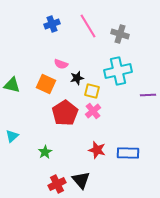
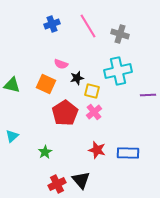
pink cross: moved 1 px right, 1 px down
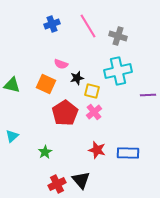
gray cross: moved 2 px left, 2 px down
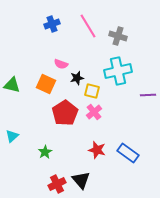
blue rectangle: rotated 35 degrees clockwise
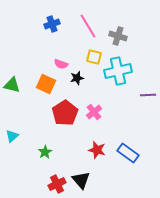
yellow square: moved 2 px right, 34 px up
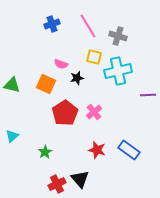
blue rectangle: moved 1 px right, 3 px up
black triangle: moved 1 px left, 1 px up
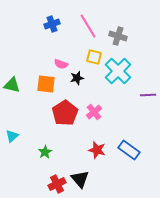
cyan cross: rotated 32 degrees counterclockwise
orange square: rotated 18 degrees counterclockwise
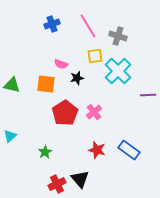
yellow square: moved 1 px right, 1 px up; rotated 21 degrees counterclockwise
cyan triangle: moved 2 px left
